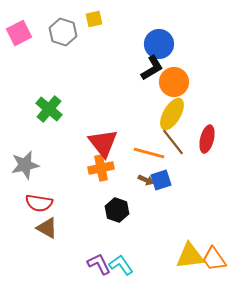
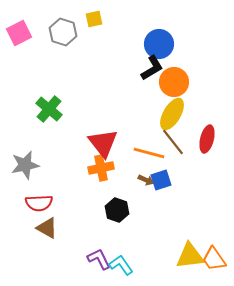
red semicircle: rotated 12 degrees counterclockwise
purple L-shape: moved 5 px up
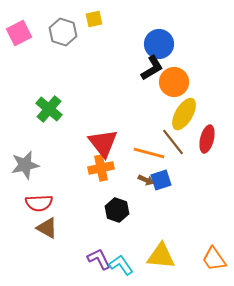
yellow ellipse: moved 12 px right
yellow triangle: moved 29 px left; rotated 12 degrees clockwise
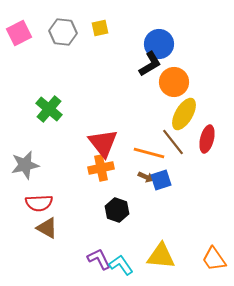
yellow square: moved 6 px right, 9 px down
gray hexagon: rotated 12 degrees counterclockwise
black L-shape: moved 2 px left, 4 px up
brown arrow: moved 3 px up
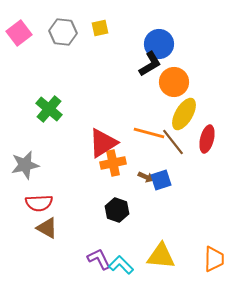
pink square: rotated 10 degrees counterclockwise
red triangle: rotated 36 degrees clockwise
orange line: moved 20 px up
orange cross: moved 12 px right, 5 px up
orange trapezoid: rotated 144 degrees counterclockwise
cyan L-shape: rotated 10 degrees counterclockwise
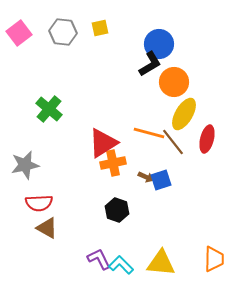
yellow triangle: moved 7 px down
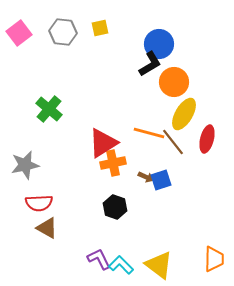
black hexagon: moved 2 px left, 3 px up
yellow triangle: moved 2 px left, 2 px down; rotated 32 degrees clockwise
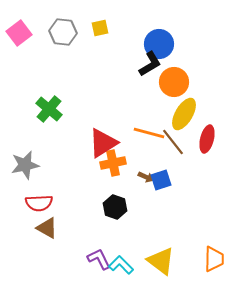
yellow triangle: moved 2 px right, 4 px up
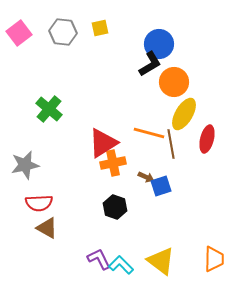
brown line: moved 2 px left, 2 px down; rotated 28 degrees clockwise
blue square: moved 6 px down
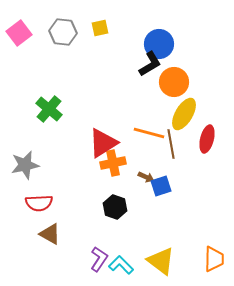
brown triangle: moved 3 px right, 6 px down
purple L-shape: rotated 60 degrees clockwise
